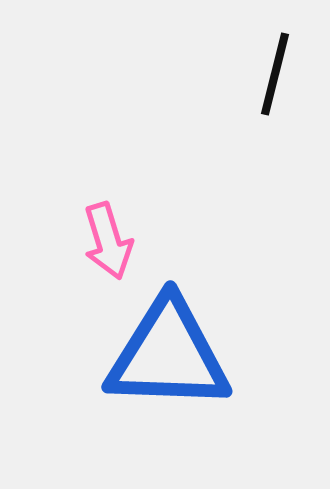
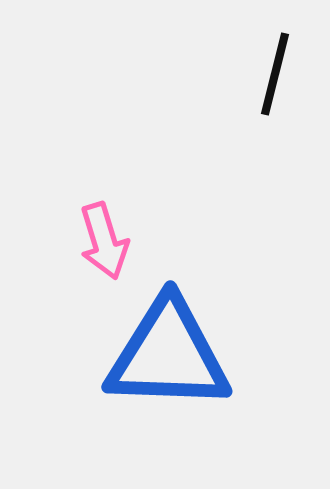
pink arrow: moved 4 px left
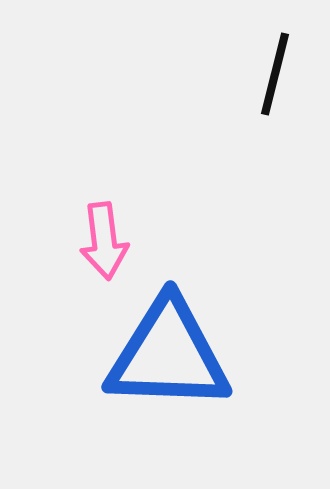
pink arrow: rotated 10 degrees clockwise
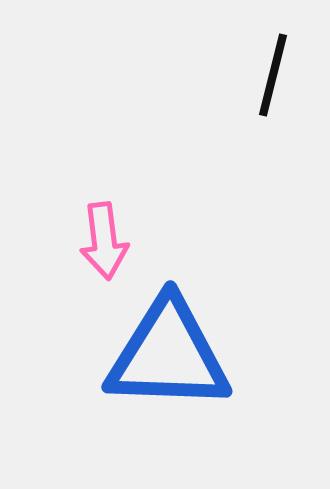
black line: moved 2 px left, 1 px down
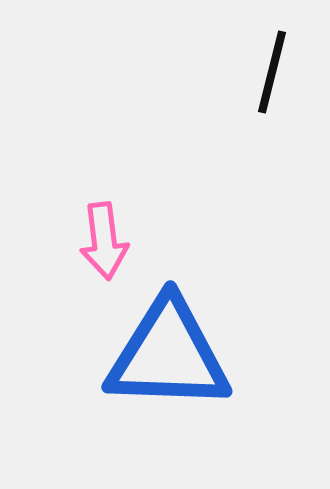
black line: moved 1 px left, 3 px up
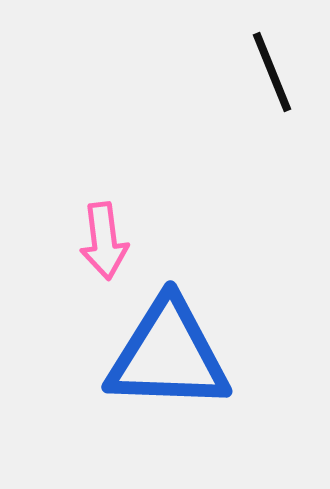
black line: rotated 36 degrees counterclockwise
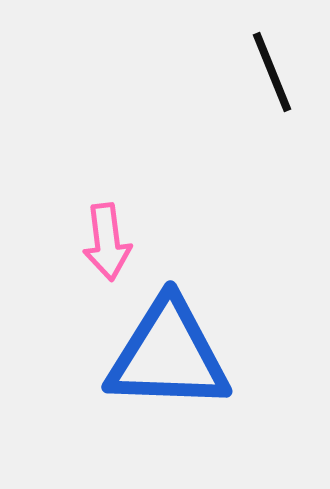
pink arrow: moved 3 px right, 1 px down
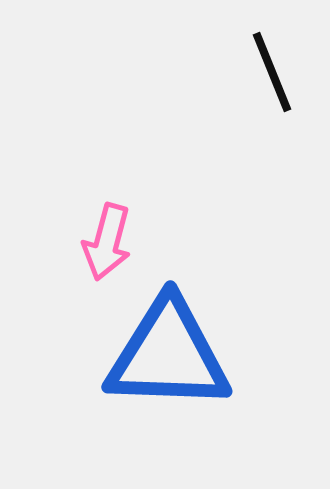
pink arrow: rotated 22 degrees clockwise
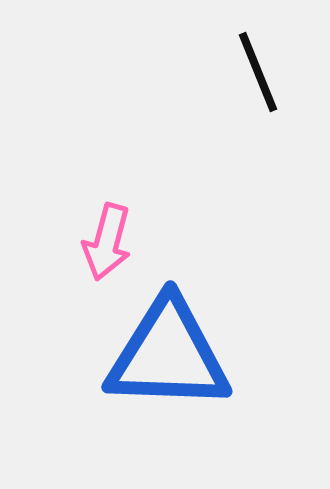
black line: moved 14 px left
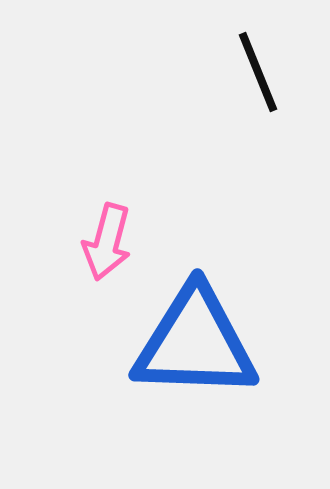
blue triangle: moved 27 px right, 12 px up
